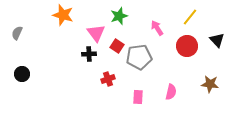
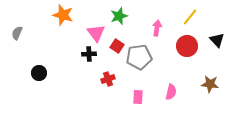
pink arrow: rotated 42 degrees clockwise
black circle: moved 17 px right, 1 px up
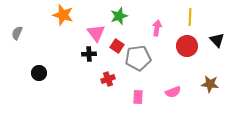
yellow line: rotated 36 degrees counterclockwise
gray pentagon: moved 1 px left, 1 px down
pink semicircle: moved 2 px right; rotated 56 degrees clockwise
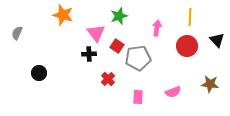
red cross: rotated 24 degrees counterclockwise
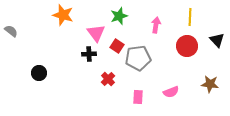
pink arrow: moved 1 px left, 3 px up
gray semicircle: moved 6 px left, 2 px up; rotated 104 degrees clockwise
pink semicircle: moved 2 px left
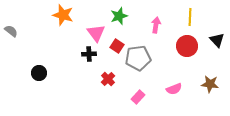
pink semicircle: moved 3 px right, 3 px up
pink rectangle: rotated 40 degrees clockwise
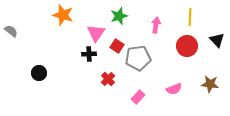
pink triangle: rotated 12 degrees clockwise
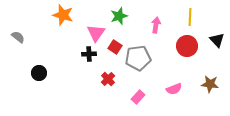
gray semicircle: moved 7 px right, 6 px down
red square: moved 2 px left, 1 px down
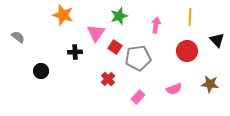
red circle: moved 5 px down
black cross: moved 14 px left, 2 px up
black circle: moved 2 px right, 2 px up
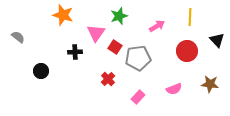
pink arrow: moved 1 px right, 1 px down; rotated 49 degrees clockwise
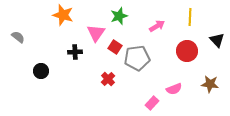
gray pentagon: moved 1 px left
pink rectangle: moved 14 px right, 6 px down
